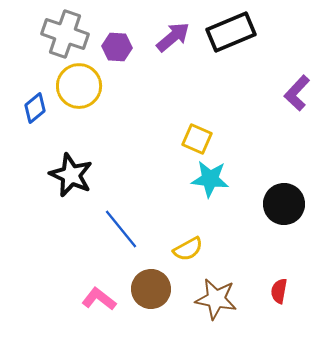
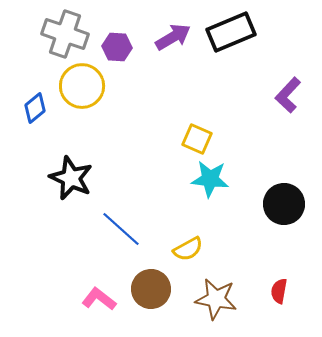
purple arrow: rotated 9 degrees clockwise
yellow circle: moved 3 px right
purple L-shape: moved 9 px left, 2 px down
black star: moved 3 px down
blue line: rotated 9 degrees counterclockwise
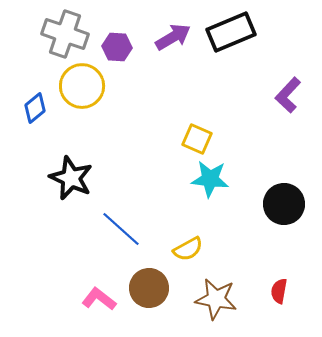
brown circle: moved 2 px left, 1 px up
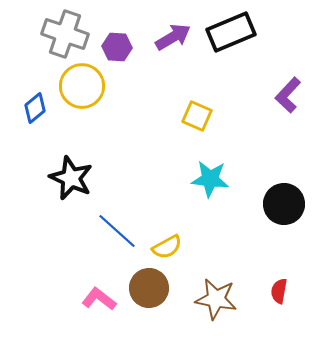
yellow square: moved 23 px up
blue line: moved 4 px left, 2 px down
yellow semicircle: moved 21 px left, 2 px up
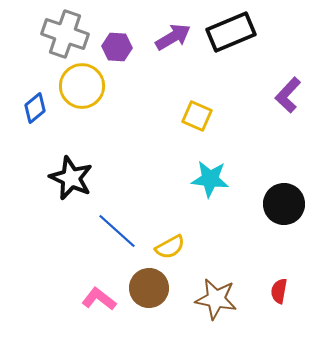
yellow semicircle: moved 3 px right
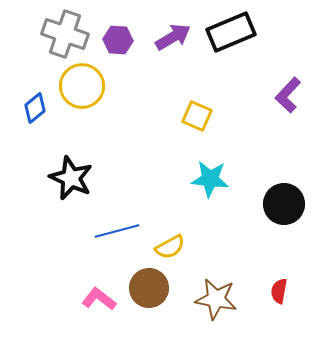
purple hexagon: moved 1 px right, 7 px up
blue line: rotated 57 degrees counterclockwise
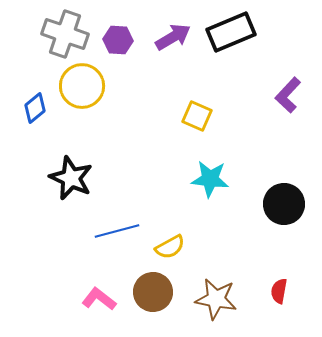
brown circle: moved 4 px right, 4 px down
